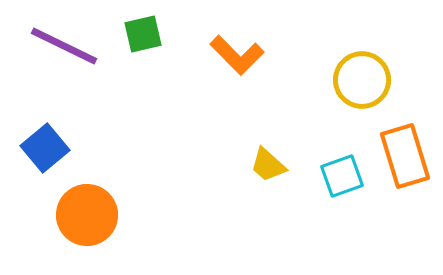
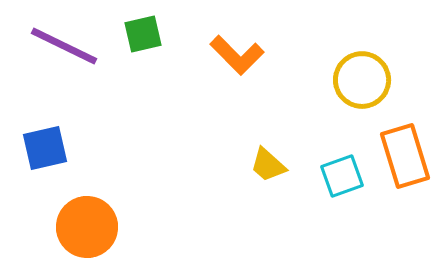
blue square: rotated 27 degrees clockwise
orange circle: moved 12 px down
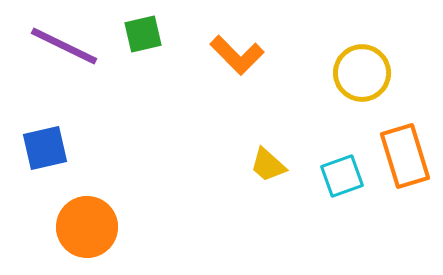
yellow circle: moved 7 px up
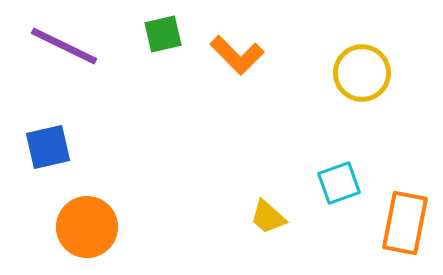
green square: moved 20 px right
blue square: moved 3 px right, 1 px up
orange rectangle: moved 67 px down; rotated 28 degrees clockwise
yellow trapezoid: moved 52 px down
cyan square: moved 3 px left, 7 px down
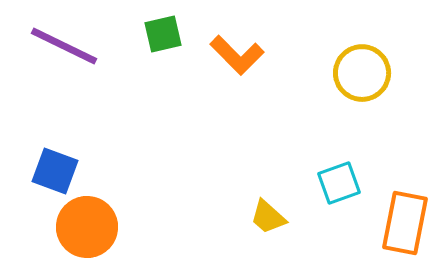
blue square: moved 7 px right, 24 px down; rotated 33 degrees clockwise
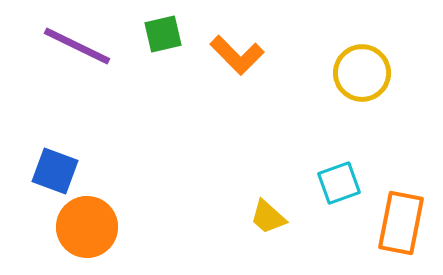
purple line: moved 13 px right
orange rectangle: moved 4 px left
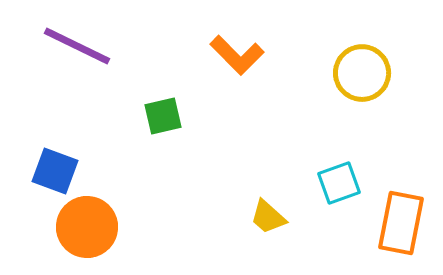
green square: moved 82 px down
